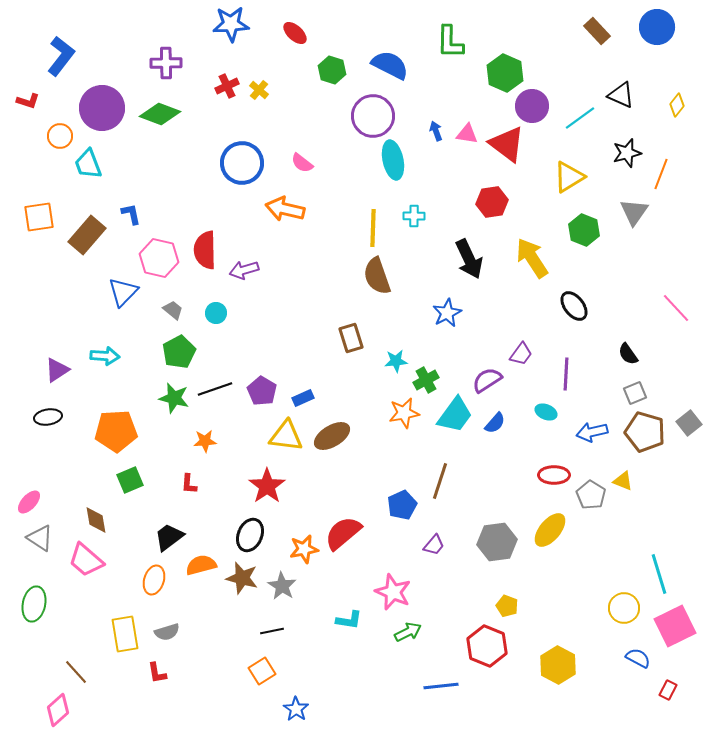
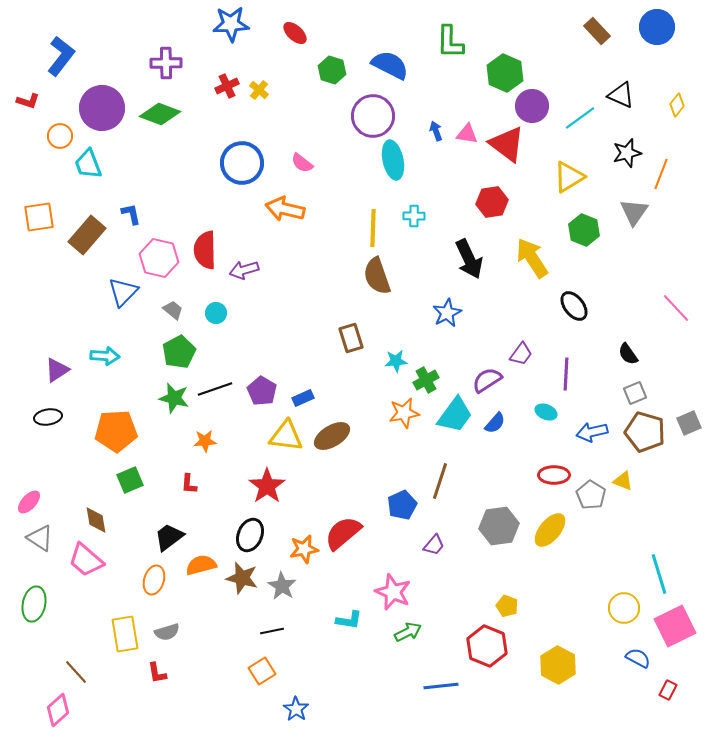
gray square at (689, 423): rotated 15 degrees clockwise
gray hexagon at (497, 542): moved 2 px right, 16 px up
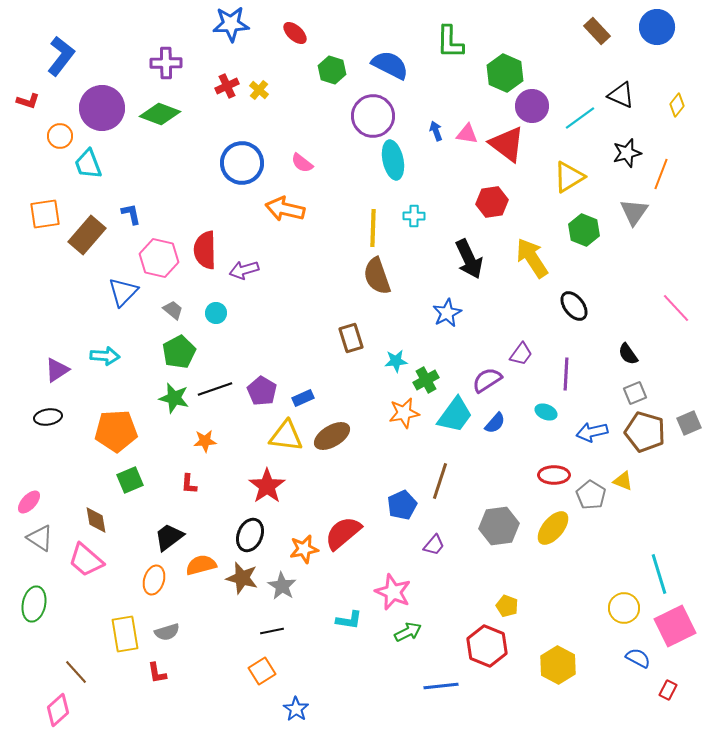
orange square at (39, 217): moved 6 px right, 3 px up
yellow ellipse at (550, 530): moved 3 px right, 2 px up
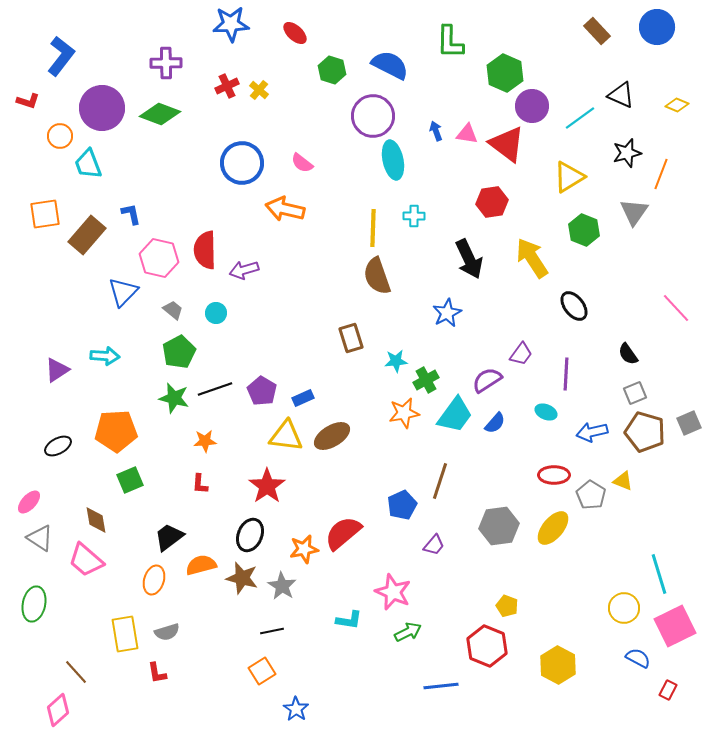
yellow diamond at (677, 105): rotated 75 degrees clockwise
black ellipse at (48, 417): moved 10 px right, 29 px down; rotated 20 degrees counterclockwise
red L-shape at (189, 484): moved 11 px right
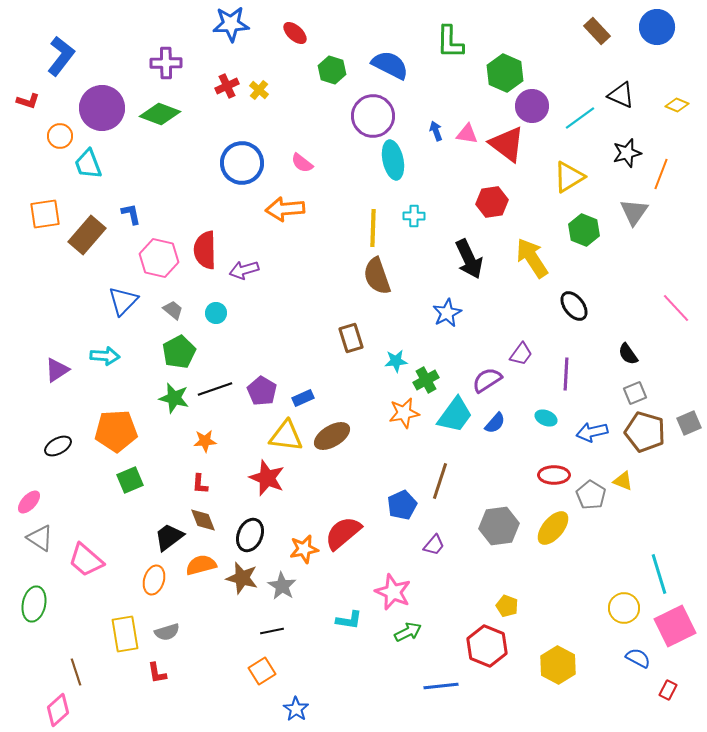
orange arrow at (285, 209): rotated 18 degrees counterclockwise
blue triangle at (123, 292): moved 9 px down
cyan ellipse at (546, 412): moved 6 px down
red star at (267, 486): moved 8 px up; rotated 15 degrees counterclockwise
brown diamond at (96, 520): moved 107 px right; rotated 12 degrees counterclockwise
brown line at (76, 672): rotated 24 degrees clockwise
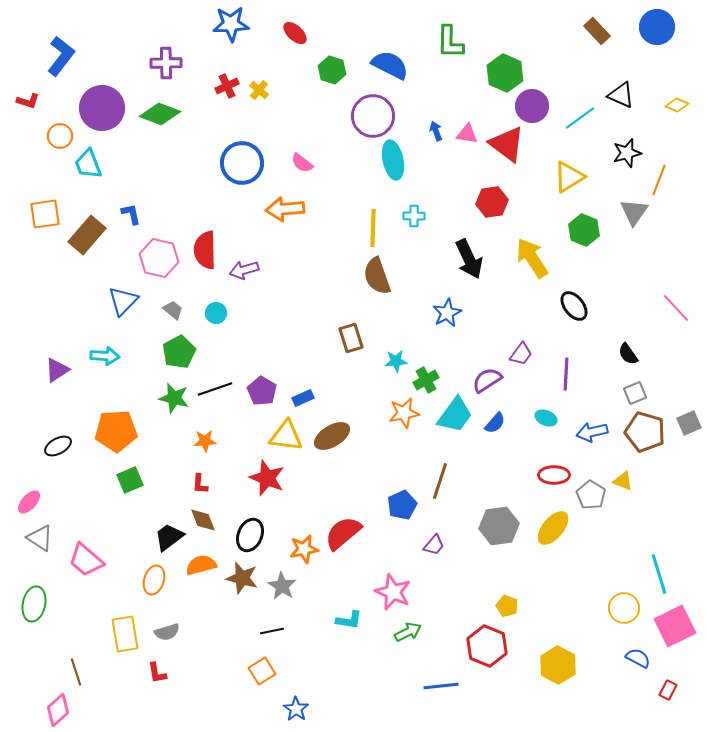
orange line at (661, 174): moved 2 px left, 6 px down
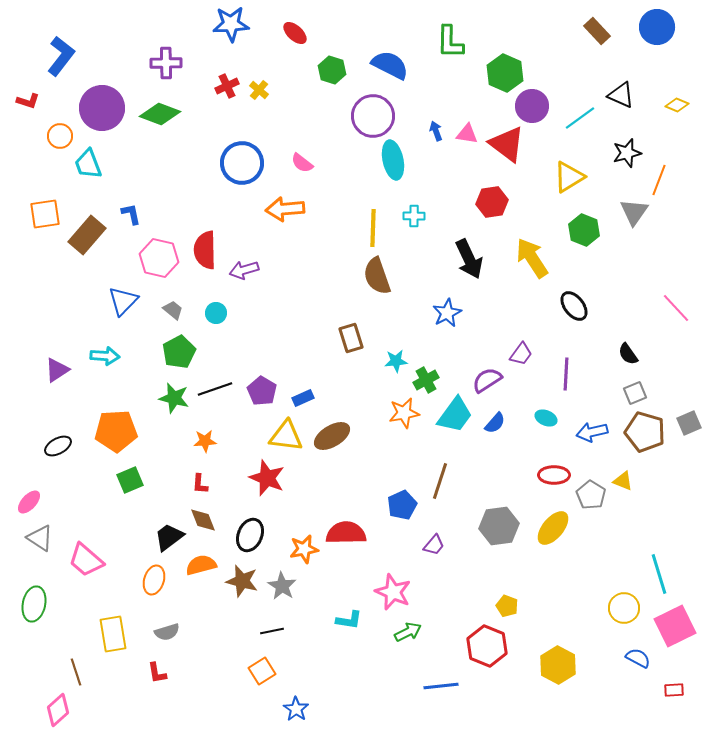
red semicircle at (343, 533): moved 3 px right; rotated 39 degrees clockwise
brown star at (242, 578): moved 3 px down
yellow rectangle at (125, 634): moved 12 px left
red rectangle at (668, 690): moved 6 px right; rotated 60 degrees clockwise
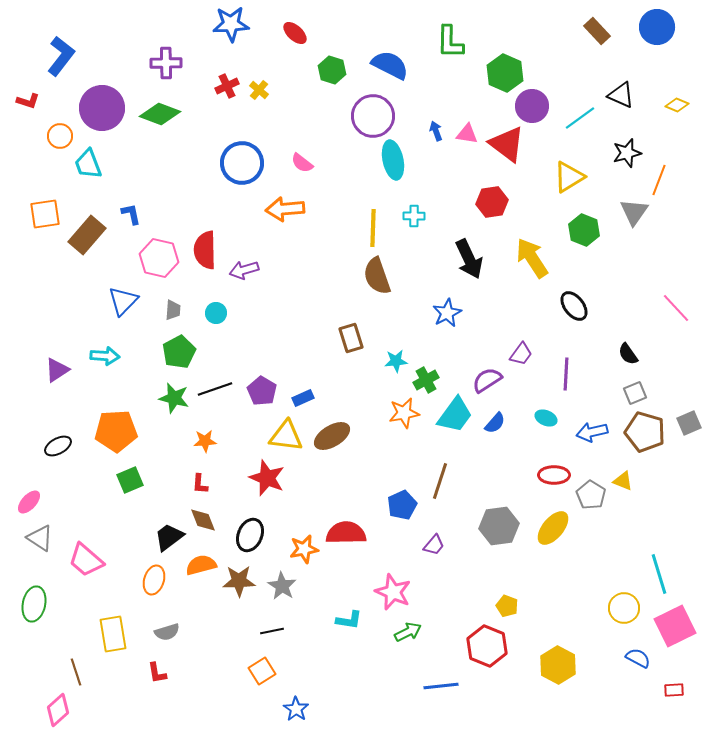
gray trapezoid at (173, 310): rotated 55 degrees clockwise
brown star at (242, 581): moved 3 px left; rotated 16 degrees counterclockwise
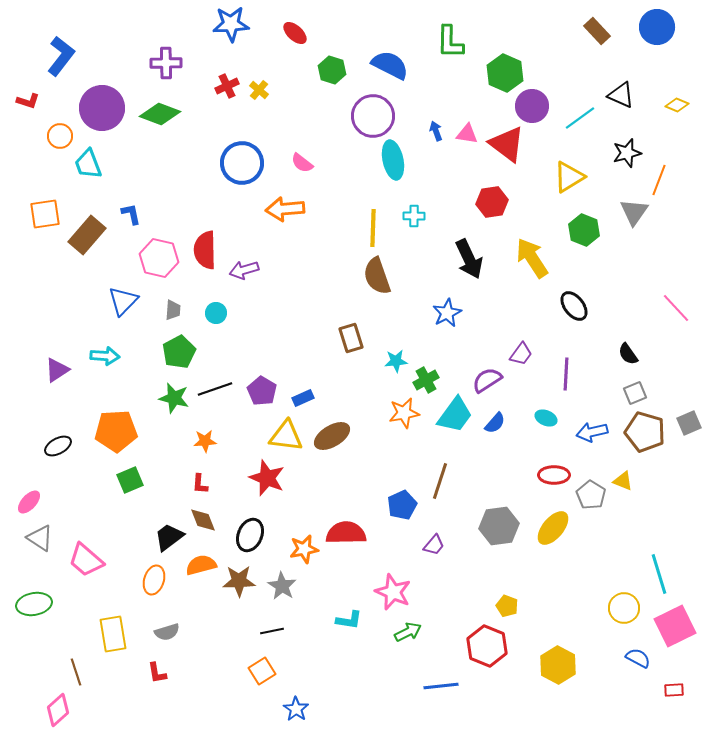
green ellipse at (34, 604): rotated 68 degrees clockwise
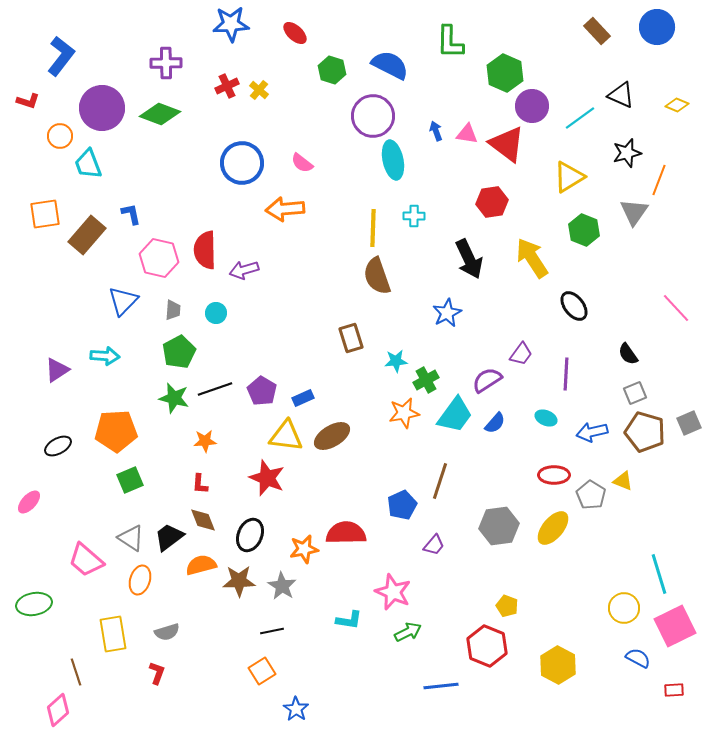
gray triangle at (40, 538): moved 91 px right
orange ellipse at (154, 580): moved 14 px left
red L-shape at (157, 673): rotated 150 degrees counterclockwise
